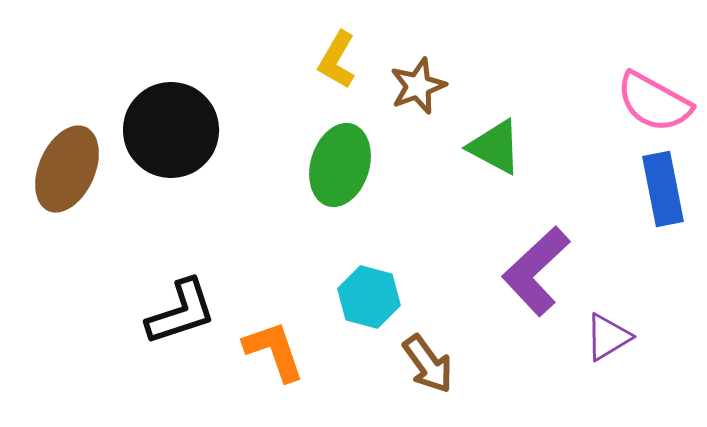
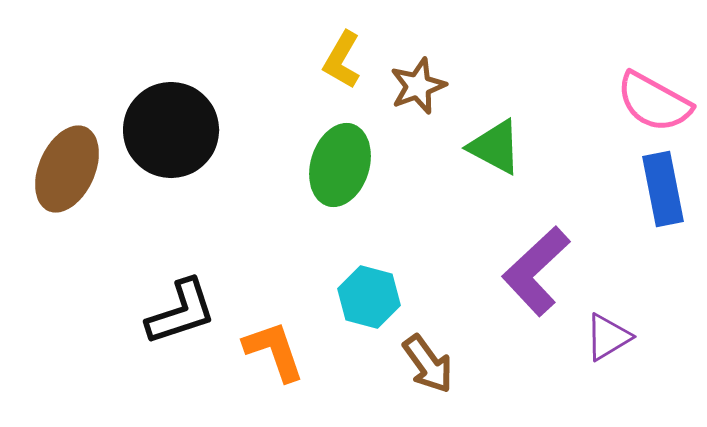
yellow L-shape: moved 5 px right
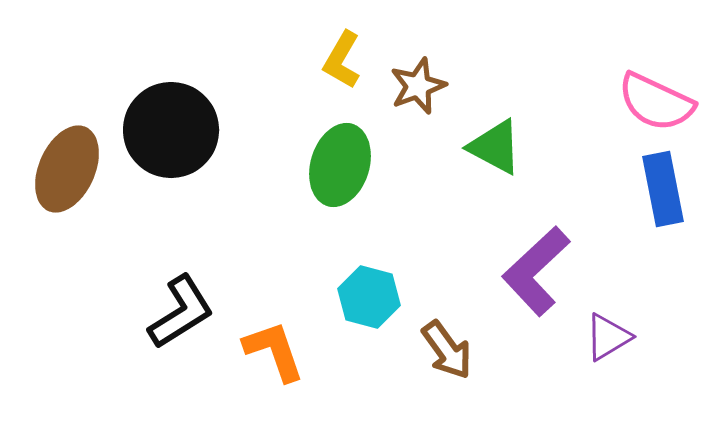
pink semicircle: moved 2 px right; rotated 4 degrees counterclockwise
black L-shape: rotated 14 degrees counterclockwise
brown arrow: moved 19 px right, 14 px up
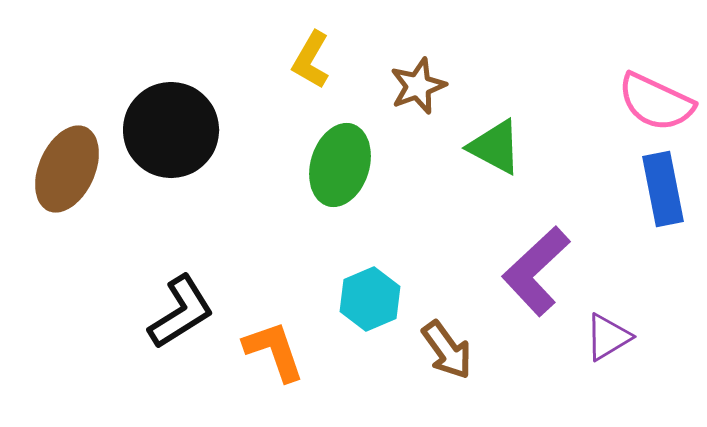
yellow L-shape: moved 31 px left
cyan hexagon: moved 1 px right, 2 px down; rotated 22 degrees clockwise
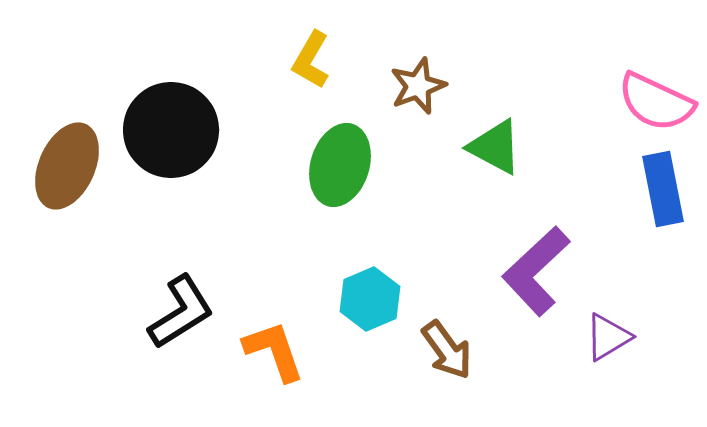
brown ellipse: moved 3 px up
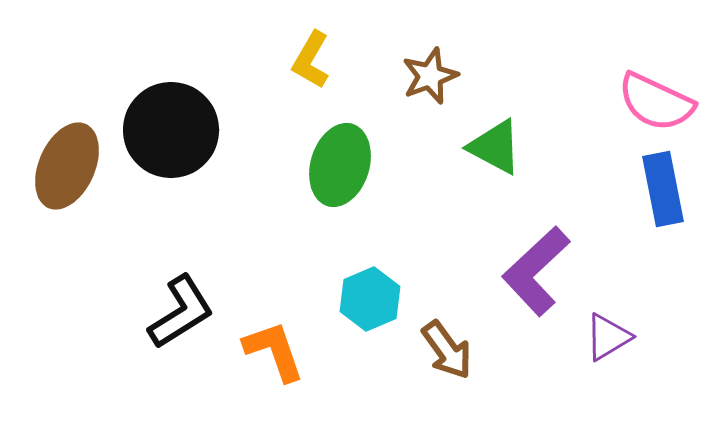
brown star: moved 12 px right, 10 px up
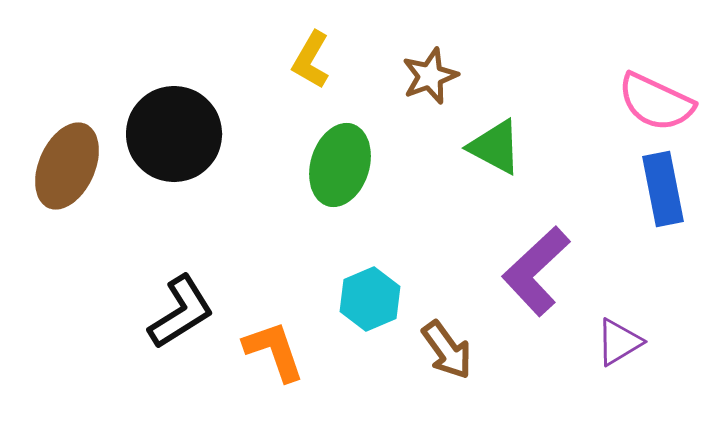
black circle: moved 3 px right, 4 px down
purple triangle: moved 11 px right, 5 px down
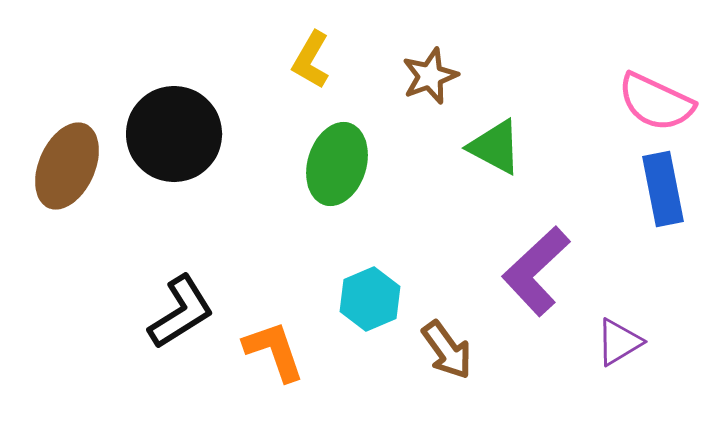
green ellipse: moved 3 px left, 1 px up
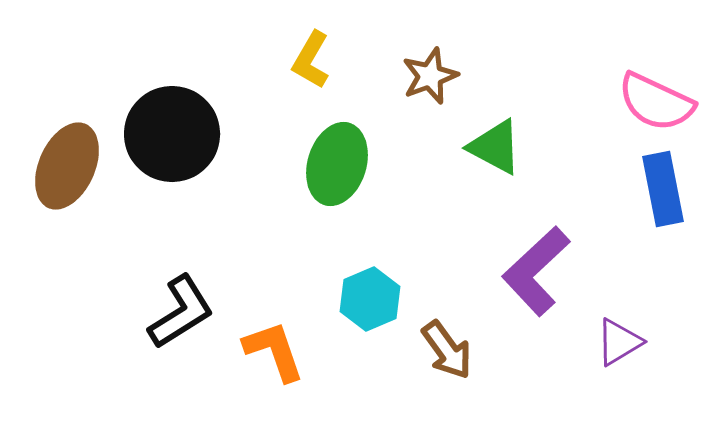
black circle: moved 2 px left
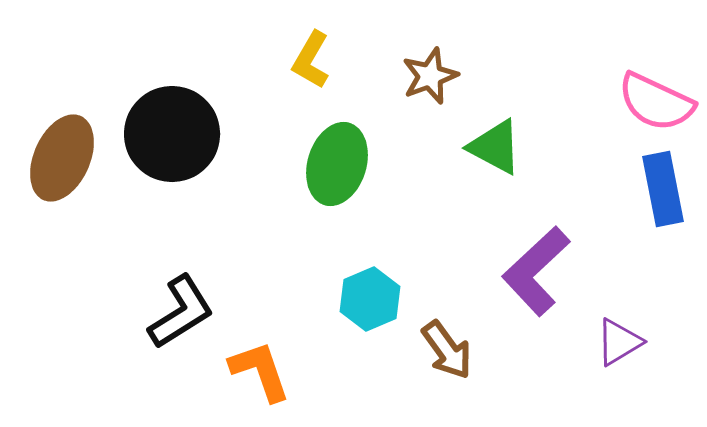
brown ellipse: moved 5 px left, 8 px up
orange L-shape: moved 14 px left, 20 px down
